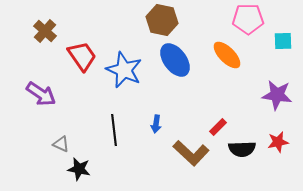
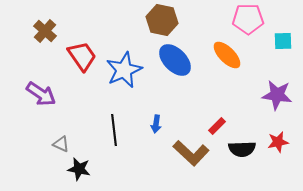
blue ellipse: rotated 8 degrees counterclockwise
blue star: rotated 24 degrees clockwise
red rectangle: moved 1 px left, 1 px up
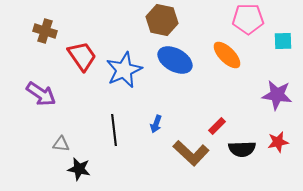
brown cross: rotated 25 degrees counterclockwise
blue ellipse: rotated 16 degrees counterclockwise
blue arrow: rotated 12 degrees clockwise
gray triangle: rotated 18 degrees counterclockwise
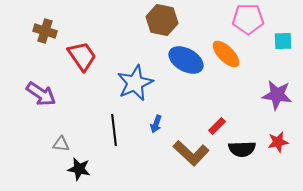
orange ellipse: moved 1 px left, 1 px up
blue ellipse: moved 11 px right
blue star: moved 11 px right, 13 px down
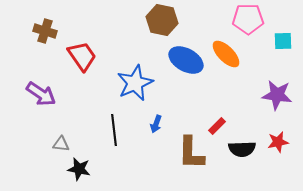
brown L-shape: rotated 48 degrees clockwise
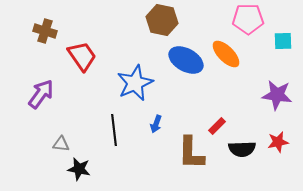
purple arrow: rotated 88 degrees counterclockwise
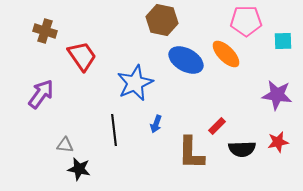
pink pentagon: moved 2 px left, 2 px down
gray triangle: moved 4 px right, 1 px down
